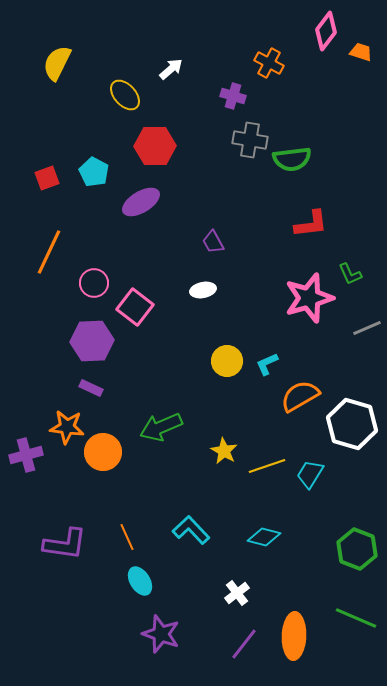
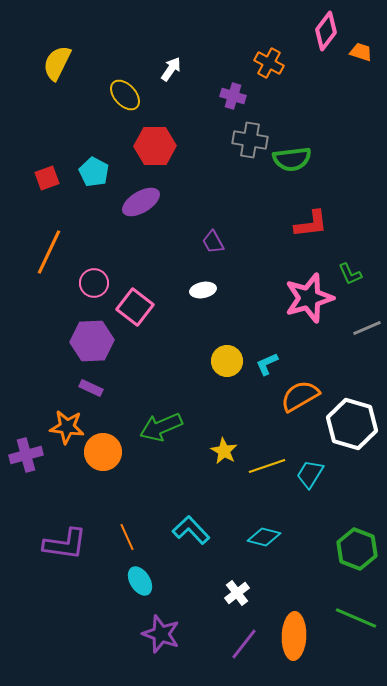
white arrow at (171, 69): rotated 15 degrees counterclockwise
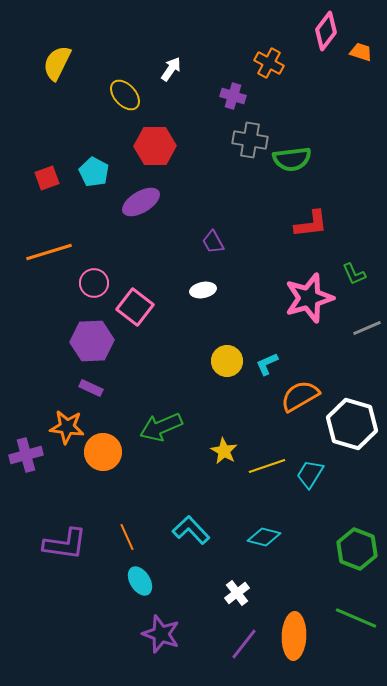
orange line at (49, 252): rotated 48 degrees clockwise
green L-shape at (350, 274): moved 4 px right
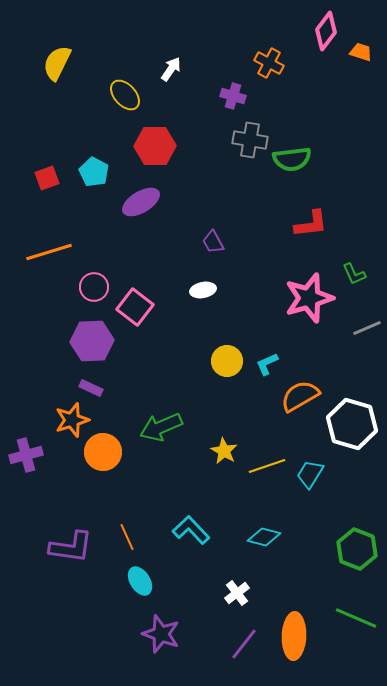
pink circle at (94, 283): moved 4 px down
orange star at (67, 427): moved 5 px right, 7 px up; rotated 24 degrees counterclockwise
purple L-shape at (65, 544): moved 6 px right, 3 px down
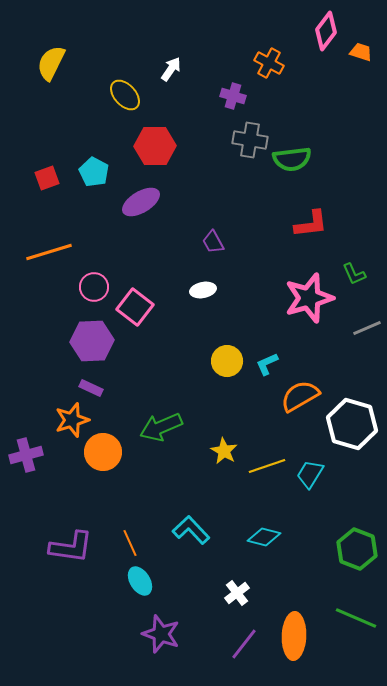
yellow semicircle at (57, 63): moved 6 px left
orange line at (127, 537): moved 3 px right, 6 px down
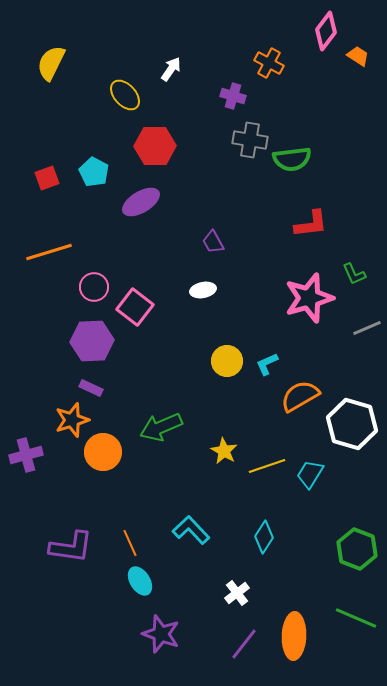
orange trapezoid at (361, 52): moved 3 px left, 4 px down; rotated 15 degrees clockwise
cyan diamond at (264, 537): rotated 72 degrees counterclockwise
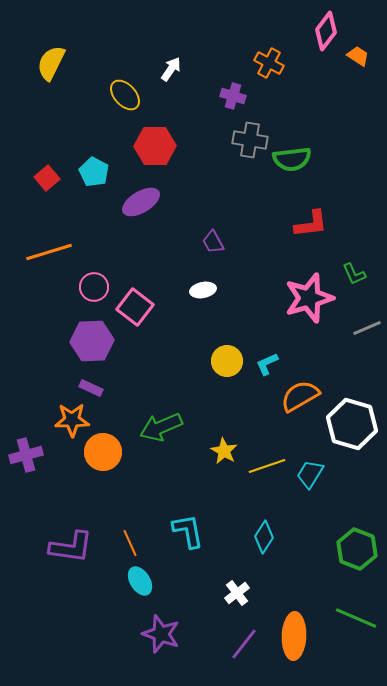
red square at (47, 178): rotated 20 degrees counterclockwise
orange star at (72, 420): rotated 16 degrees clockwise
cyan L-shape at (191, 530): moved 3 px left, 1 px down; rotated 33 degrees clockwise
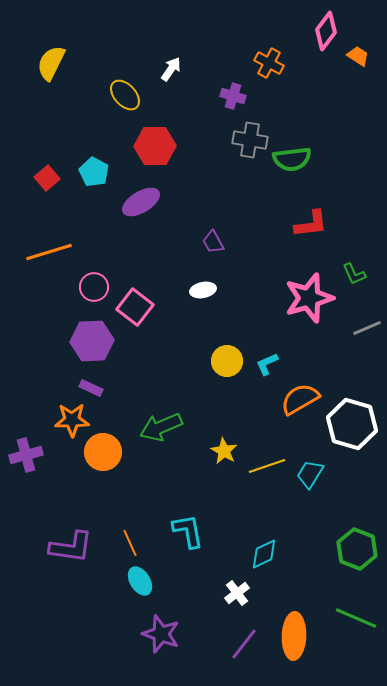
orange semicircle at (300, 396): moved 3 px down
cyan diamond at (264, 537): moved 17 px down; rotated 32 degrees clockwise
